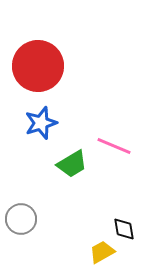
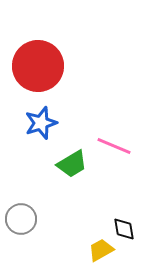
yellow trapezoid: moved 1 px left, 2 px up
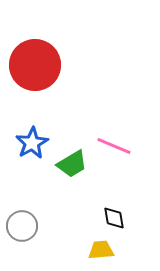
red circle: moved 3 px left, 1 px up
blue star: moved 9 px left, 20 px down; rotated 12 degrees counterclockwise
gray circle: moved 1 px right, 7 px down
black diamond: moved 10 px left, 11 px up
yellow trapezoid: rotated 24 degrees clockwise
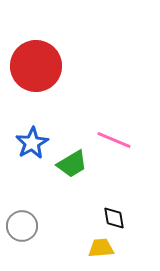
red circle: moved 1 px right, 1 px down
pink line: moved 6 px up
yellow trapezoid: moved 2 px up
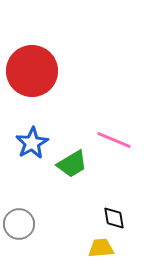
red circle: moved 4 px left, 5 px down
gray circle: moved 3 px left, 2 px up
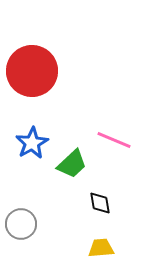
green trapezoid: rotated 12 degrees counterclockwise
black diamond: moved 14 px left, 15 px up
gray circle: moved 2 px right
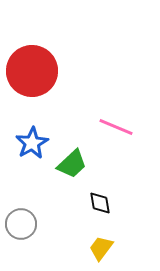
pink line: moved 2 px right, 13 px up
yellow trapezoid: rotated 48 degrees counterclockwise
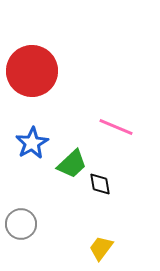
black diamond: moved 19 px up
